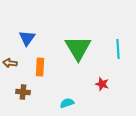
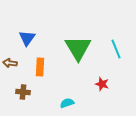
cyan line: moved 2 px left; rotated 18 degrees counterclockwise
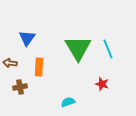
cyan line: moved 8 px left
orange rectangle: moved 1 px left
brown cross: moved 3 px left, 5 px up; rotated 16 degrees counterclockwise
cyan semicircle: moved 1 px right, 1 px up
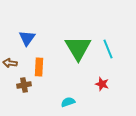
brown cross: moved 4 px right, 2 px up
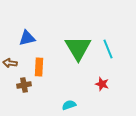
blue triangle: rotated 42 degrees clockwise
cyan semicircle: moved 1 px right, 3 px down
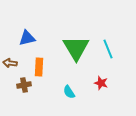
green triangle: moved 2 px left
red star: moved 1 px left, 1 px up
cyan semicircle: moved 13 px up; rotated 104 degrees counterclockwise
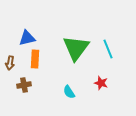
green triangle: rotated 8 degrees clockwise
brown arrow: rotated 88 degrees counterclockwise
orange rectangle: moved 4 px left, 8 px up
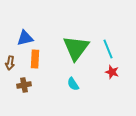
blue triangle: moved 2 px left
red star: moved 11 px right, 11 px up
cyan semicircle: moved 4 px right, 8 px up
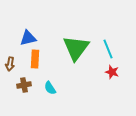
blue triangle: moved 3 px right
brown arrow: moved 1 px down
cyan semicircle: moved 23 px left, 4 px down
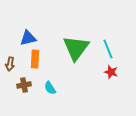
red star: moved 1 px left
